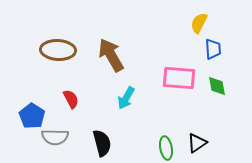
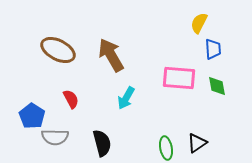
brown ellipse: rotated 24 degrees clockwise
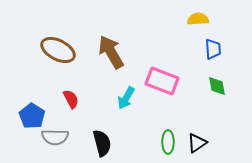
yellow semicircle: moved 1 px left, 4 px up; rotated 60 degrees clockwise
brown arrow: moved 3 px up
pink rectangle: moved 17 px left, 3 px down; rotated 16 degrees clockwise
green ellipse: moved 2 px right, 6 px up; rotated 10 degrees clockwise
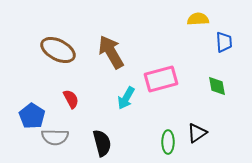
blue trapezoid: moved 11 px right, 7 px up
pink rectangle: moved 1 px left, 2 px up; rotated 36 degrees counterclockwise
black triangle: moved 10 px up
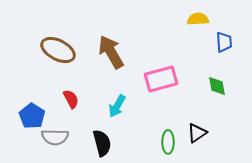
cyan arrow: moved 9 px left, 8 px down
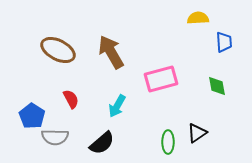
yellow semicircle: moved 1 px up
black semicircle: rotated 64 degrees clockwise
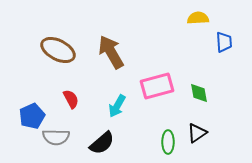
pink rectangle: moved 4 px left, 7 px down
green diamond: moved 18 px left, 7 px down
blue pentagon: rotated 15 degrees clockwise
gray semicircle: moved 1 px right
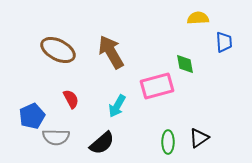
green diamond: moved 14 px left, 29 px up
black triangle: moved 2 px right, 5 px down
